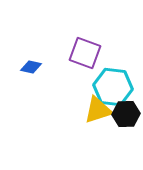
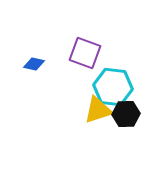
blue diamond: moved 3 px right, 3 px up
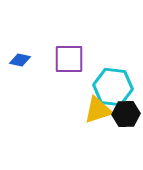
purple square: moved 16 px left, 6 px down; rotated 20 degrees counterclockwise
blue diamond: moved 14 px left, 4 px up
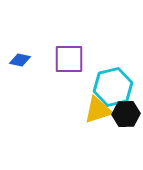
cyan hexagon: rotated 21 degrees counterclockwise
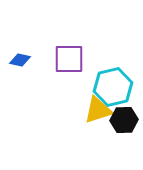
black hexagon: moved 2 px left, 6 px down
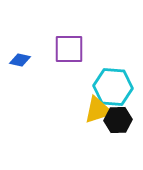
purple square: moved 10 px up
cyan hexagon: rotated 18 degrees clockwise
black hexagon: moved 6 px left
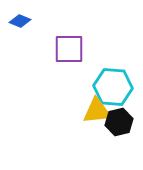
blue diamond: moved 39 px up; rotated 10 degrees clockwise
yellow triangle: moved 1 px left, 1 px down; rotated 12 degrees clockwise
black hexagon: moved 1 px right, 2 px down; rotated 12 degrees counterclockwise
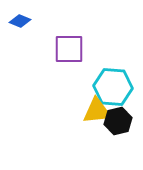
black hexagon: moved 1 px left, 1 px up
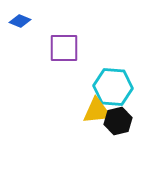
purple square: moved 5 px left, 1 px up
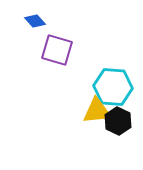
blue diamond: moved 15 px right; rotated 25 degrees clockwise
purple square: moved 7 px left, 2 px down; rotated 16 degrees clockwise
black hexagon: rotated 20 degrees counterclockwise
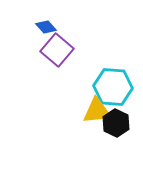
blue diamond: moved 11 px right, 6 px down
purple square: rotated 24 degrees clockwise
black hexagon: moved 2 px left, 2 px down
